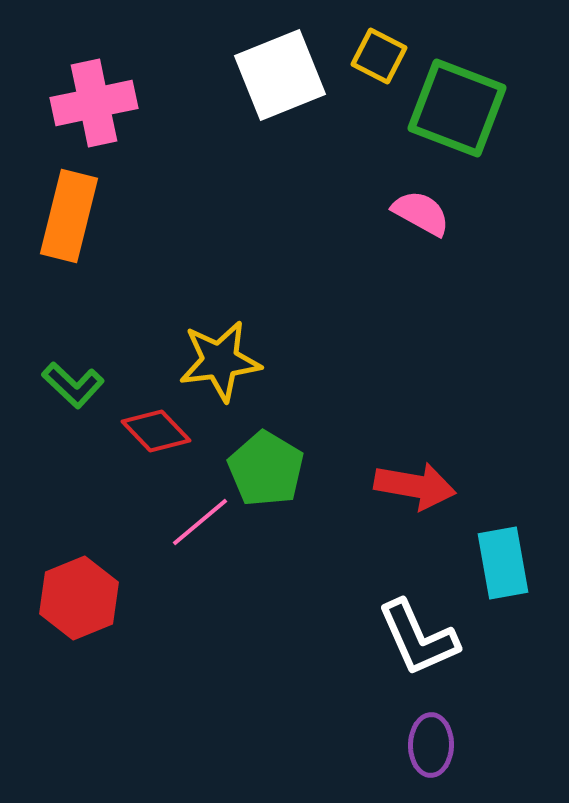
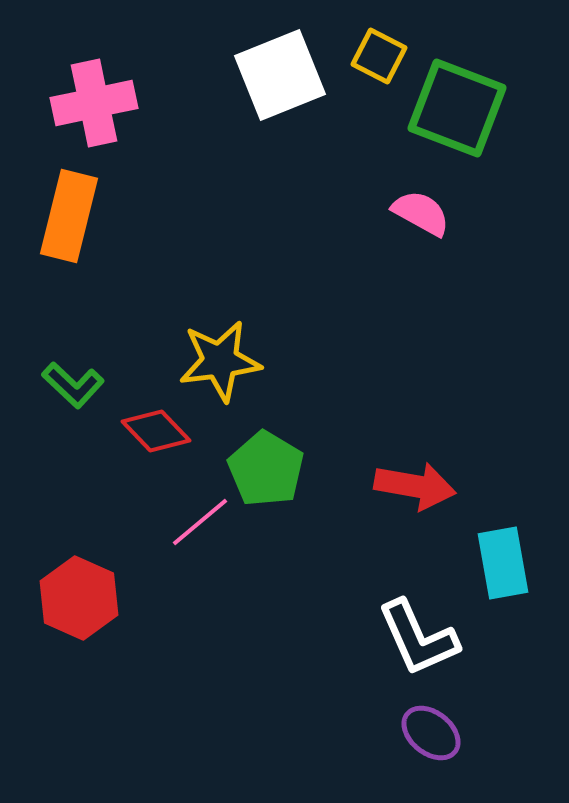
red hexagon: rotated 14 degrees counterclockwise
purple ellipse: moved 12 px up; rotated 52 degrees counterclockwise
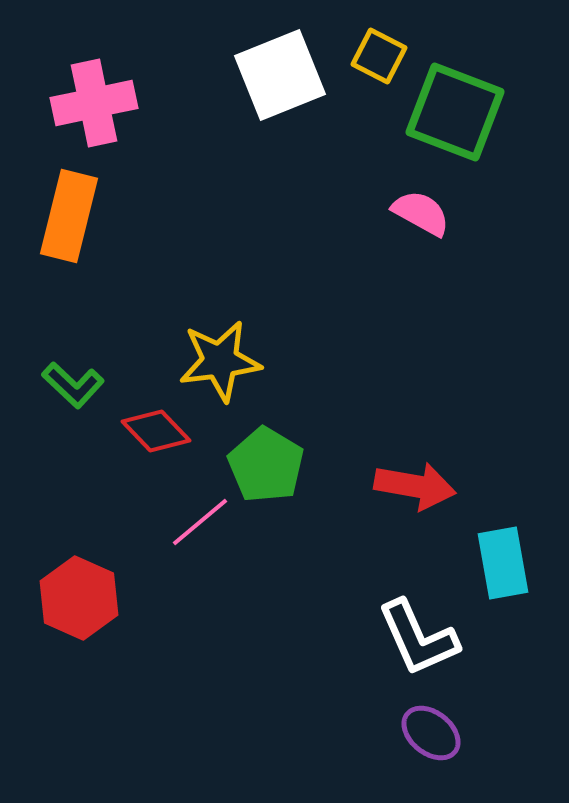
green square: moved 2 px left, 4 px down
green pentagon: moved 4 px up
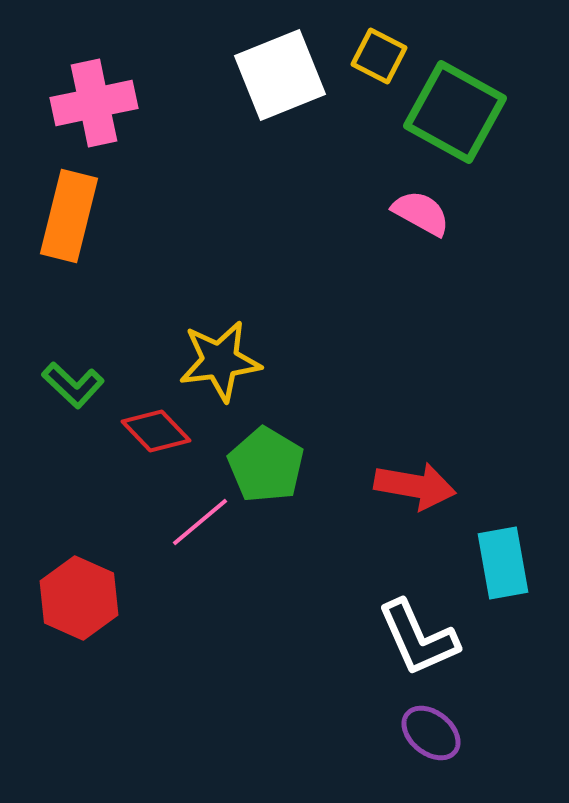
green square: rotated 8 degrees clockwise
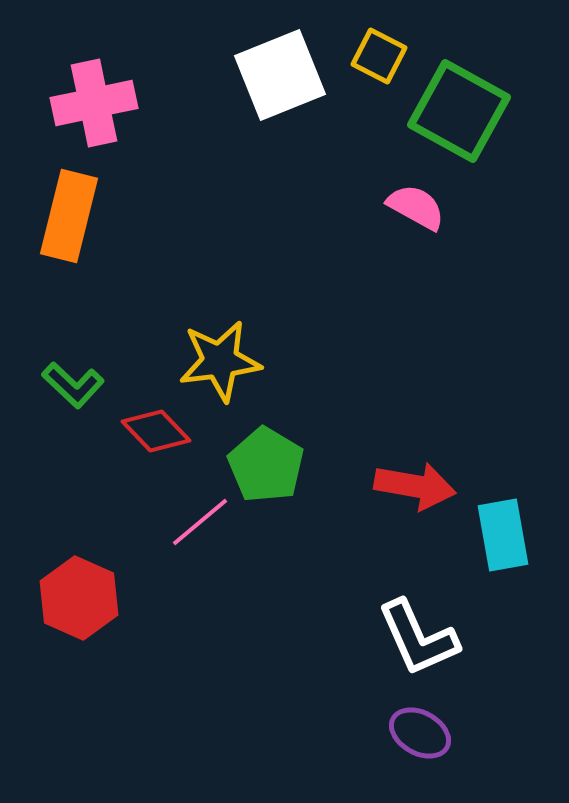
green square: moved 4 px right, 1 px up
pink semicircle: moved 5 px left, 6 px up
cyan rectangle: moved 28 px up
purple ellipse: moved 11 px left; rotated 10 degrees counterclockwise
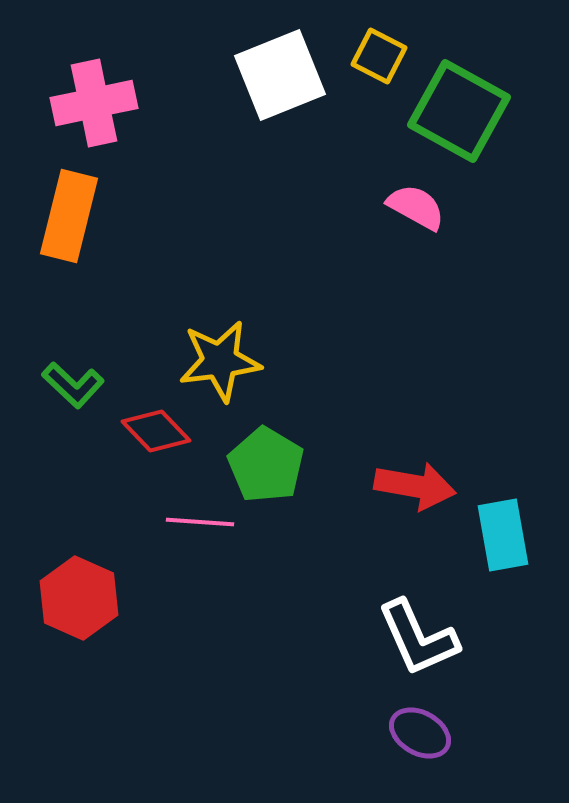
pink line: rotated 44 degrees clockwise
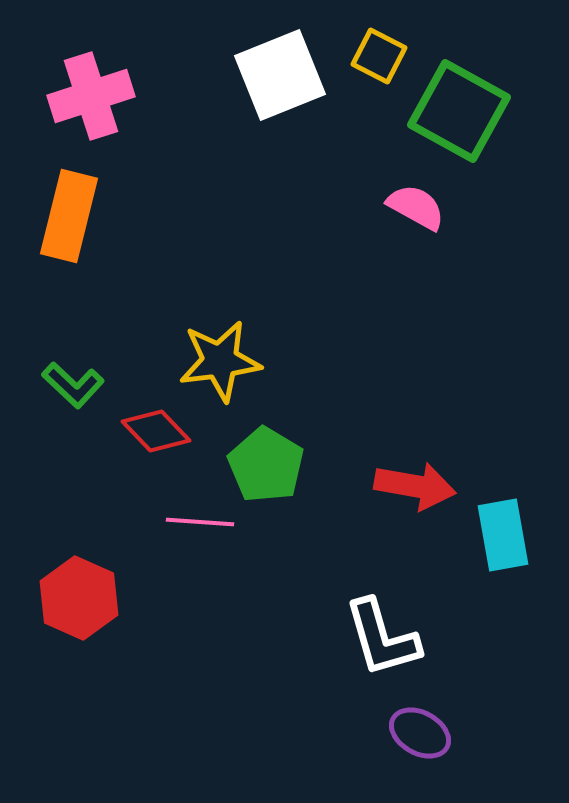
pink cross: moved 3 px left, 7 px up; rotated 6 degrees counterclockwise
white L-shape: moved 36 px left; rotated 8 degrees clockwise
